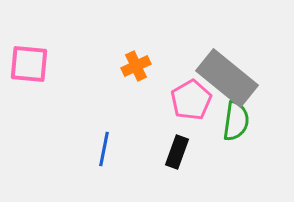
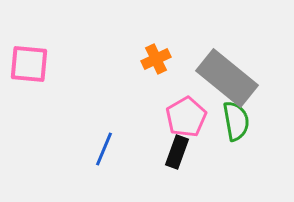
orange cross: moved 20 px right, 7 px up
pink pentagon: moved 5 px left, 17 px down
green semicircle: rotated 18 degrees counterclockwise
blue line: rotated 12 degrees clockwise
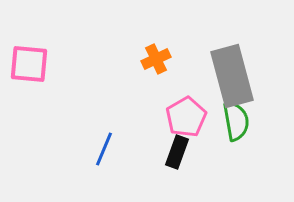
gray rectangle: moved 5 px right, 2 px up; rotated 36 degrees clockwise
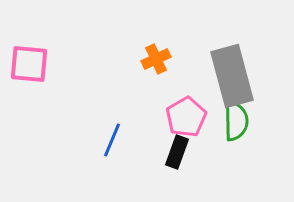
green semicircle: rotated 9 degrees clockwise
blue line: moved 8 px right, 9 px up
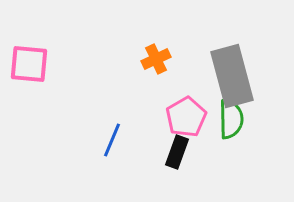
green semicircle: moved 5 px left, 2 px up
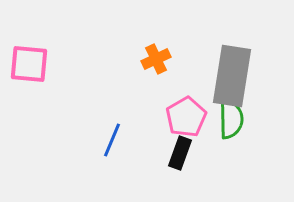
gray rectangle: rotated 24 degrees clockwise
black rectangle: moved 3 px right, 1 px down
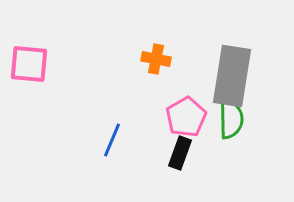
orange cross: rotated 36 degrees clockwise
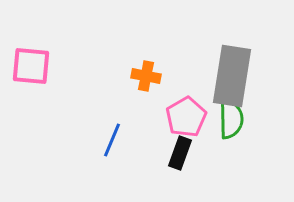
orange cross: moved 10 px left, 17 px down
pink square: moved 2 px right, 2 px down
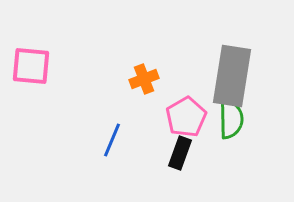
orange cross: moved 2 px left, 3 px down; rotated 32 degrees counterclockwise
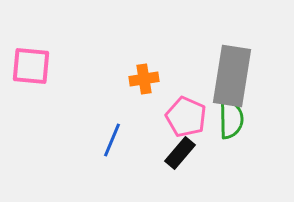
orange cross: rotated 12 degrees clockwise
pink pentagon: rotated 18 degrees counterclockwise
black rectangle: rotated 20 degrees clockwise
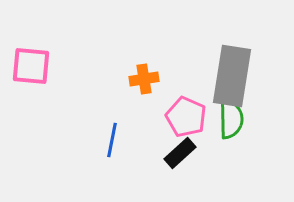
blue line: rotated 12 degrees counterclockwise
black rectangle: rotated 8 degrees clockwise
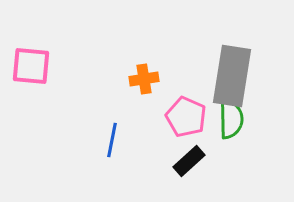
black rectangle: moved 9 px right, 8 px down
